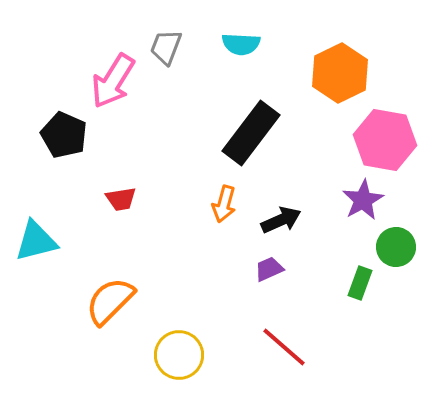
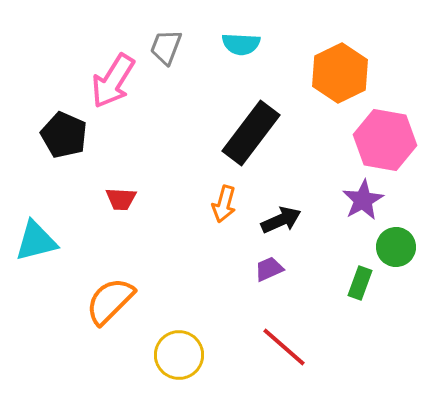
red trapezoid: rotated 12 degrees clockwise
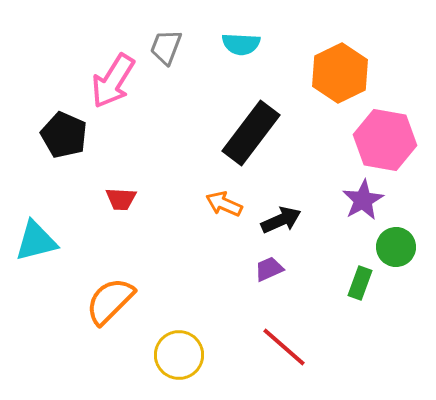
orange arrow: rotated 99 degrees clockwise
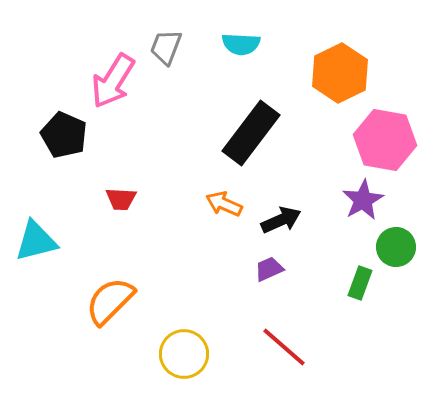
yellow circle: moved 5 px right, 1 px up
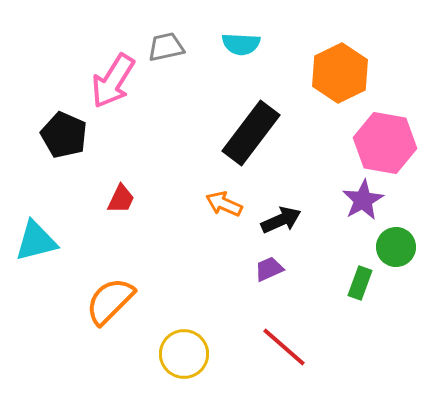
gray trapezoid: rotated 57 degrees clockwise
pink hexagon: moved 3 px down
red trapezoid: rotated 68 degrees counterclockwise
